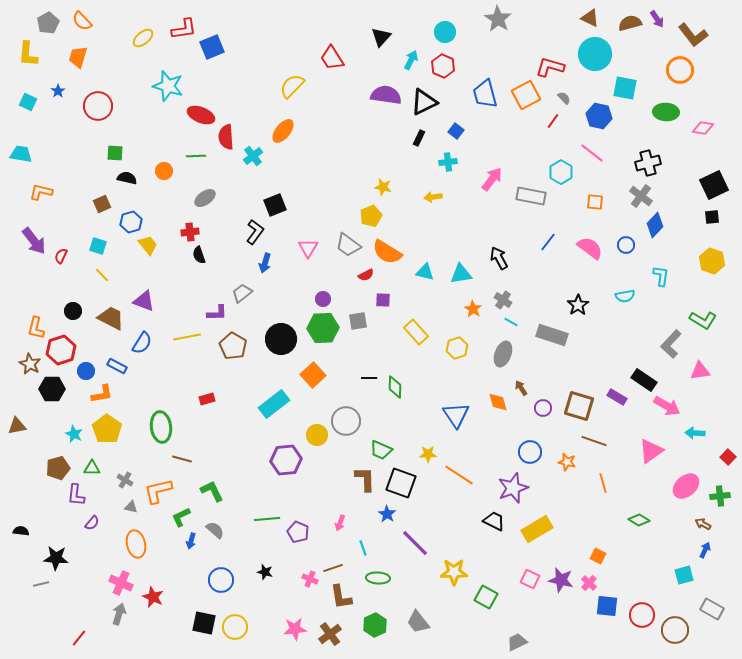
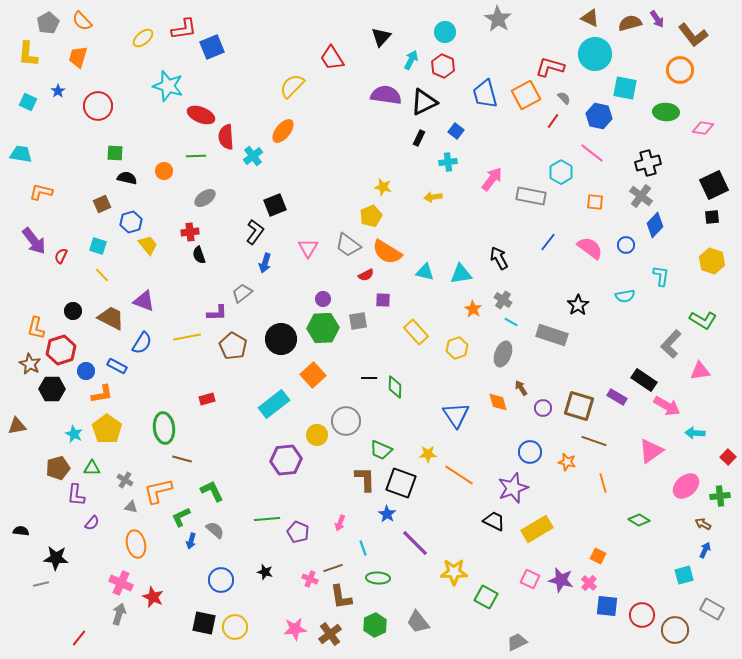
green ellipse at (161, 427): moved 3 px right, 1 px down
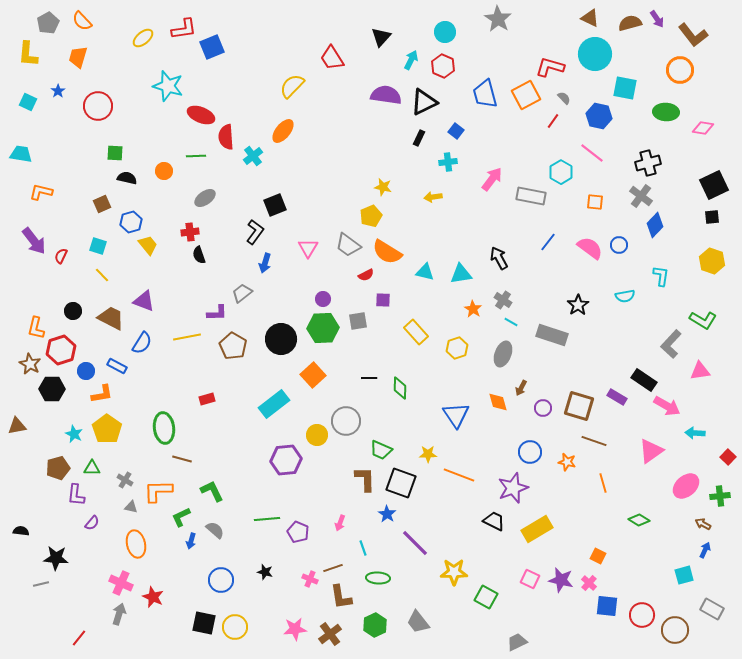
blue circle at (626, 245): moved 7 px left
green diamond at (395, 387): moved 5 px right, 1 px down
brown arrow at (521, 388): rotated 119 degrees counterclockwise
orange line at (459, 475): rotated 12 degrees counterclockwise
orange L-shape at (158, 491): rotated 12 degrees clockwise
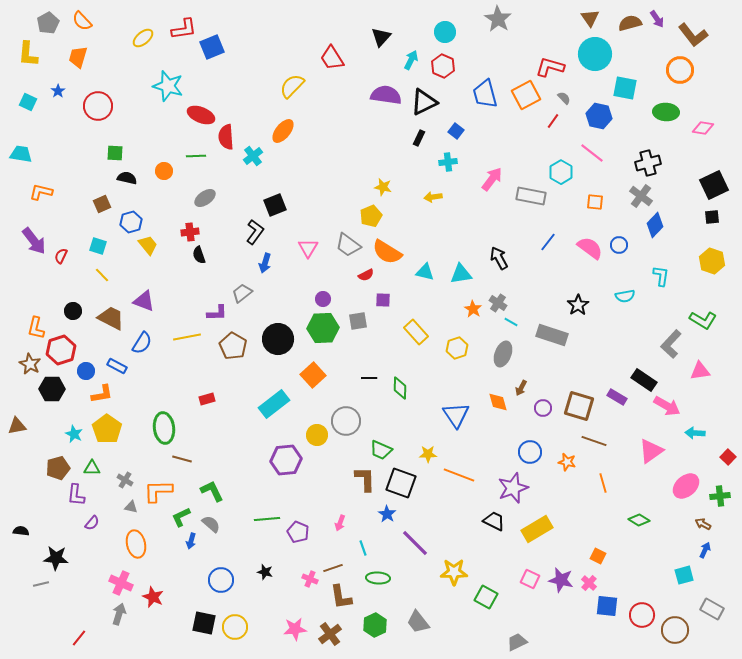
brown triangle at (590, 18): rotated 30 degrees clockwise
gray cross at (503, 300): moved 5 px left, 3 px down
black circle at (281, 339): moved 3 px left
gray semicircle at (215, 530): moved 4 px left, 6 px up
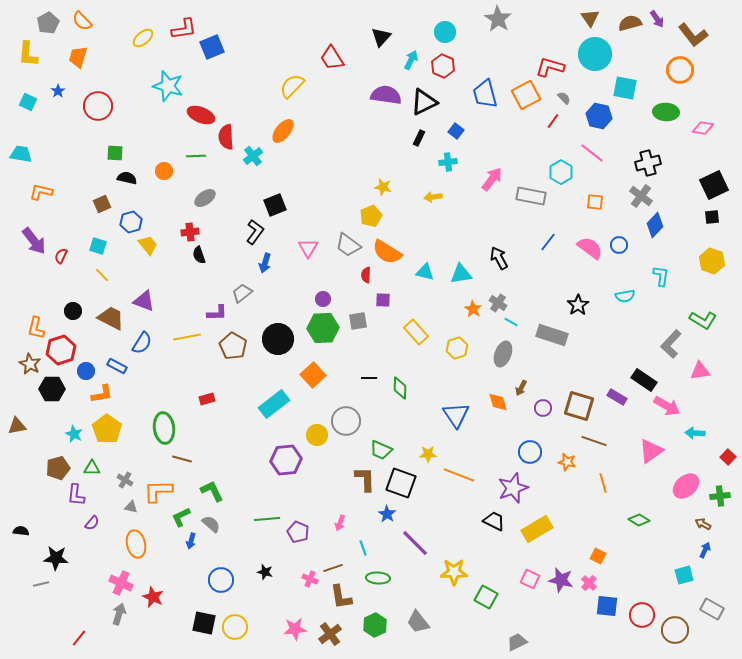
red semicircle at (366, 275): rotated 119 degrees clockwise
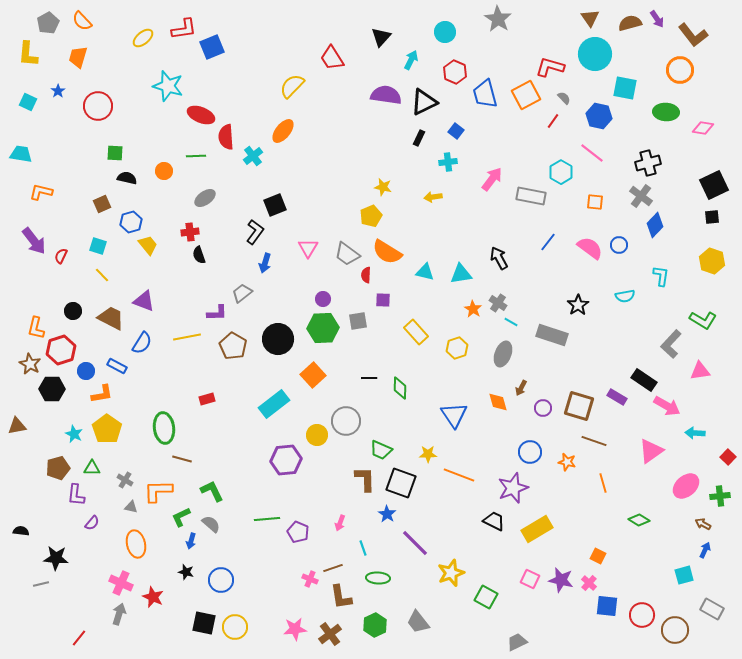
red hexagon at (443, 66): moved 12 px right, 6 px down
gray trapezoid at (348, 245): moved 1 px left, 9 px down
blue triangle at (456, 415): moved 2 px left
black star at (265, 572): moved 79 px left
yellow star at (454, 572): moved 3 px left, 1 px down; rotated 20 degrees counterclockwise
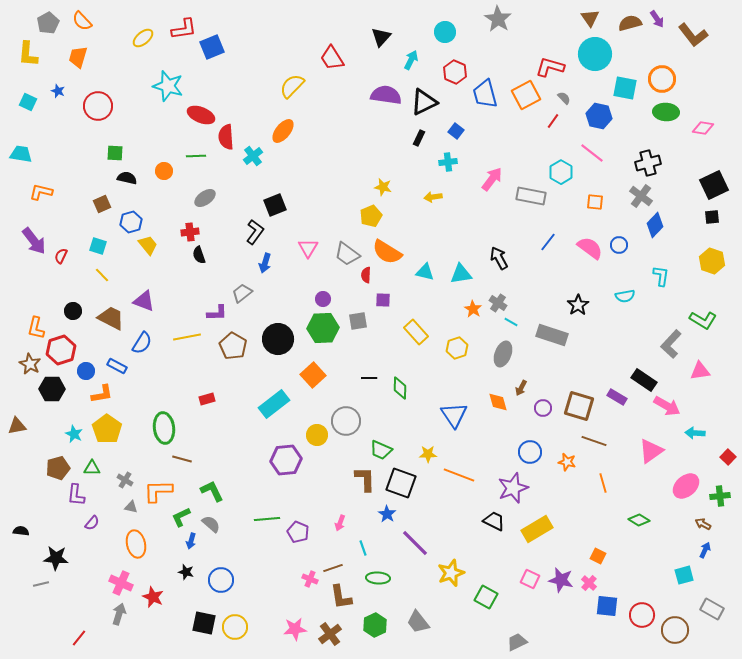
orange circle at (680, 70): moved 18 px left, 9 px down
blue star at (58, 91): rotated 16 degrees counterclockwise
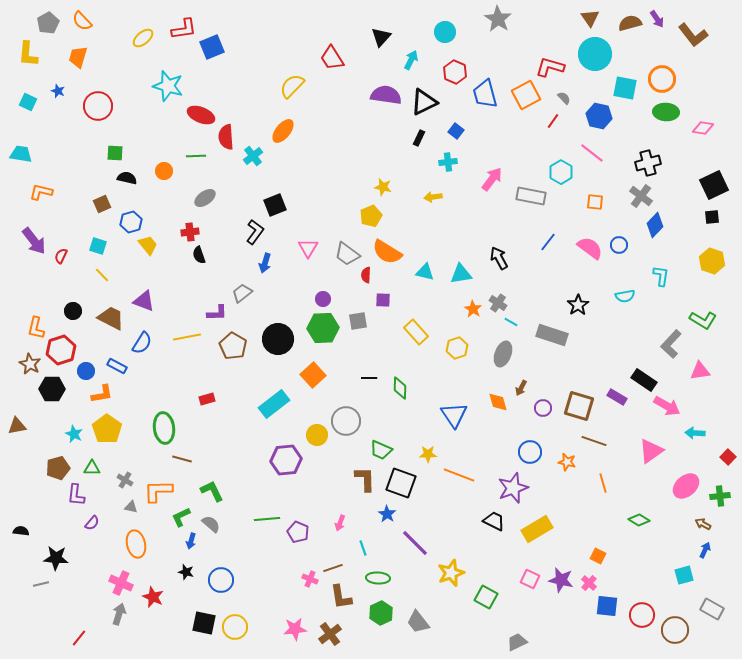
green hexagon at (375, 625): moved 6 px right, 12 px up
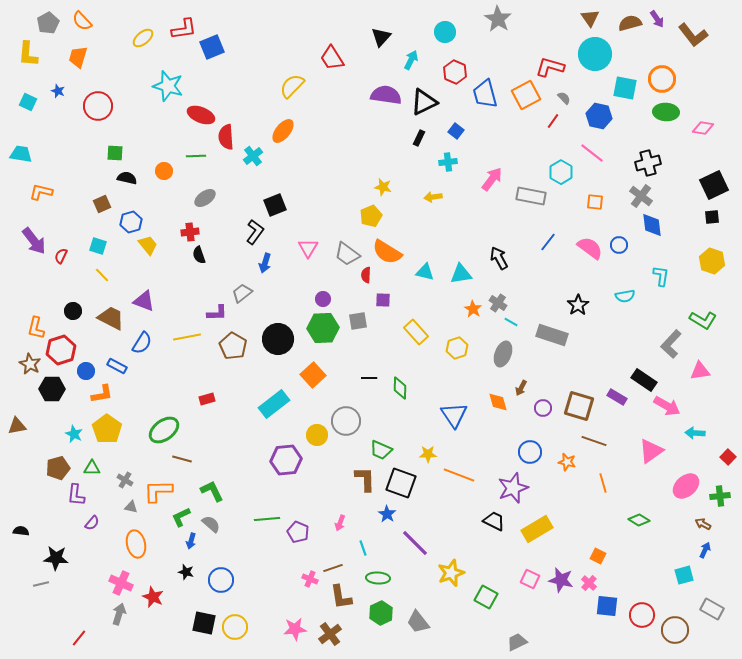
blue diamond at (655, 225): moved 3 px left; rotated 50 degrees counterclockwise
green ellipse at (164, 428): moved 2 px down; rotated 60 degrees clockwise
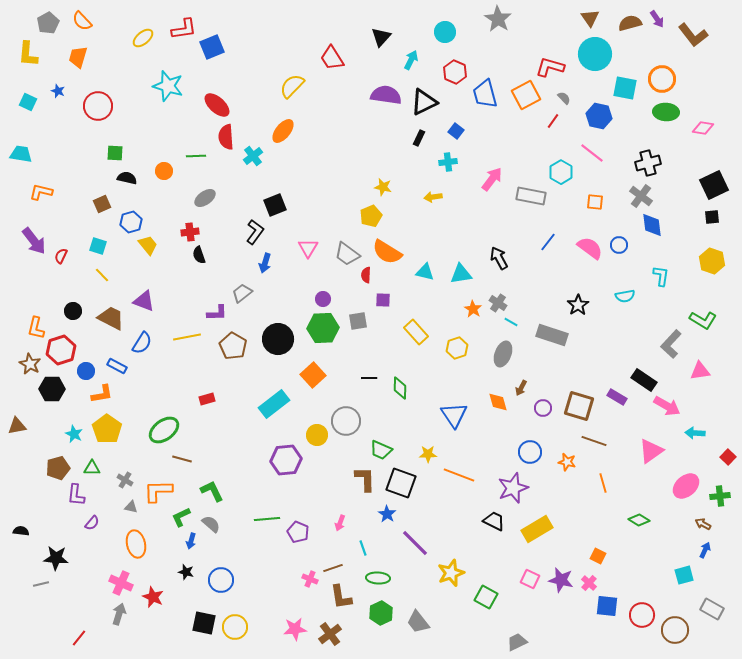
red ellipse at (201, 115): moved 16 px right, 10 px up; rotated 20 degrees clockwise
